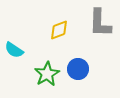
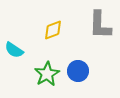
gray L-shape: moved 2 px down
yellow diamond: moved 6 px left
blue circle: moved 2 px down
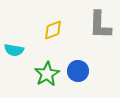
cyan semicircle: rotated 24 degrees counterclockwise
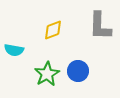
gray L-shape: moved 1 px down
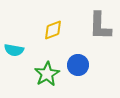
blue circle: moved 6 px up
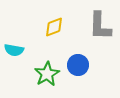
yellow diamond: moved 1 px right, 3 px up
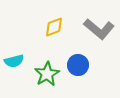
gray L-shape: moved 1 px left, 3 px down; rotated 52 degrees counterclockwise
cyan semicircle: moved 11 px down; rotated 24 degrees counterclockwise
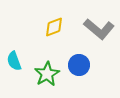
cyan semicircle: rotated 84 degrees clockwise
blue circle: moved 1 px right
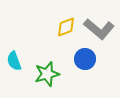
yellow diamond: moved 12 px right
blue circle: moved 6 px right, 6 px up
green star: rotated 15 degrees clockwise
